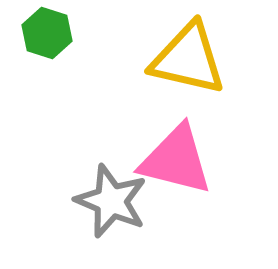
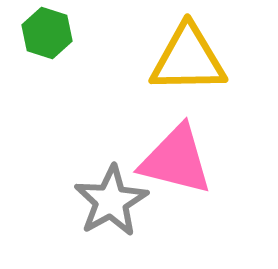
yellow triangle: rotated 14 degrees counterclockwise
gray star: rotated 20 degrees clockwise
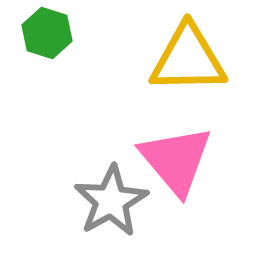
pink triangle: rotated 36 degrees clockwise
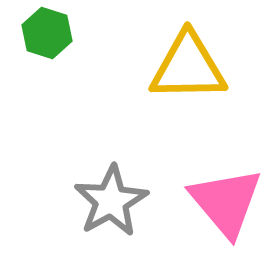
yellow triangle: moved 8 px down
pink triangle: moved 50 px right, 42 px down
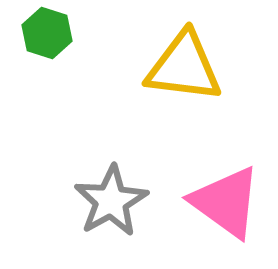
yellow triangle: moved 4 px left; rotated 8 degrees clockwise
pink triangle: rotated 14 degrees counterclockwise
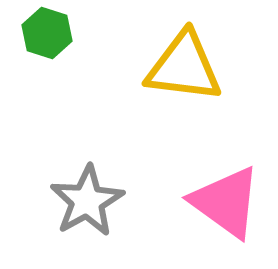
gray star: moved 24 px left
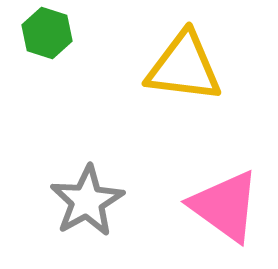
pink triangle: moved 1 px left, 4 px down
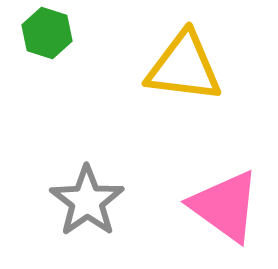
gray star: rotated 6 degrees counterclockwise
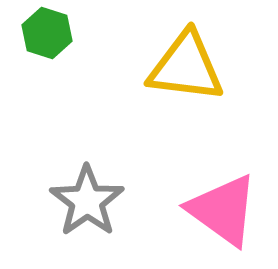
yellow triangle: moved 2 px right
pink triangle: moved 2 px left, 4 px down
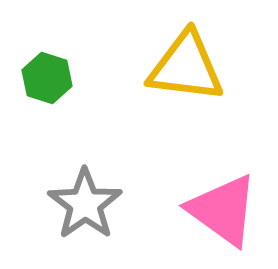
green hexagon: moved 45 px down
gray star: moved 2 px left, 3 px down
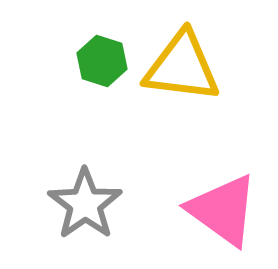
yellow triangle: moved 4 px left
green hexagon: moved 55 px right, 17 px up
